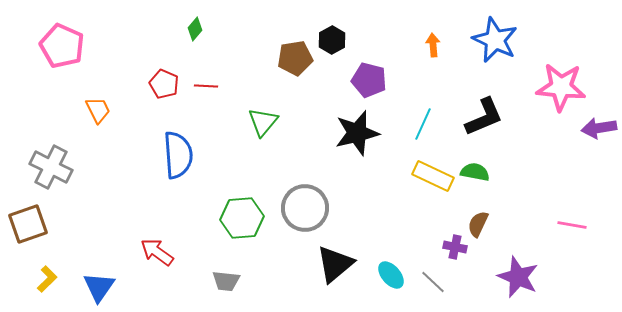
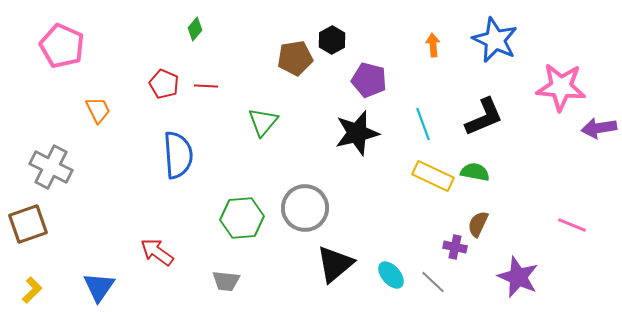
cyan line: rotated 44 degrees counterclockwise
pink line: rotated 12 degrees clockwise
yellow L-shape: moved 15 px left, 11 px down
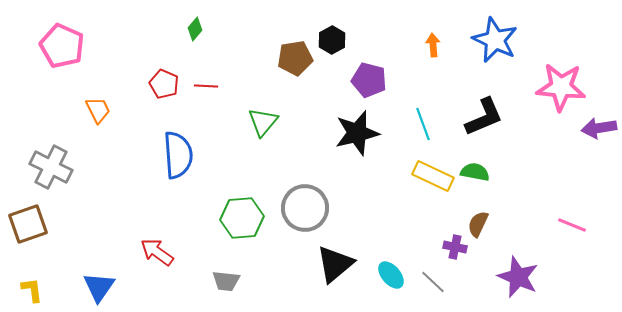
yellow L-shape: rotated 52 degrees counterclockwise
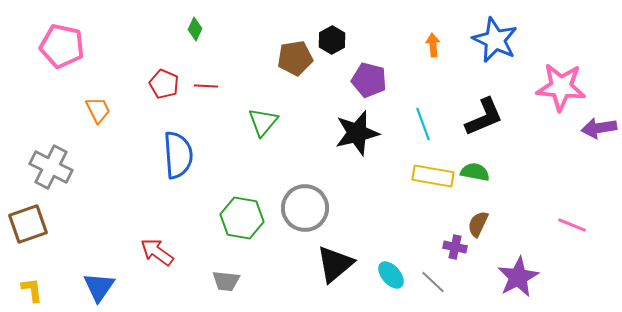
green diamond: rotated 15 degrees counterclockwise
pink pentagon: rotated 12 degrees counterclockwise
yellow rectangle: rotated 15 degrees counterclockwise
green hexagon: rotated 15 degrees clockwise
purple star: rotated 21 degrees clockwise
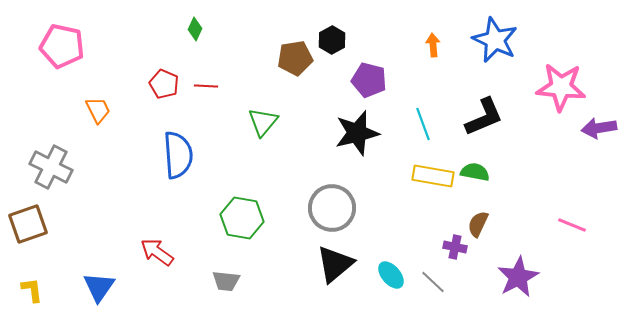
gray circle: moved 27 px right
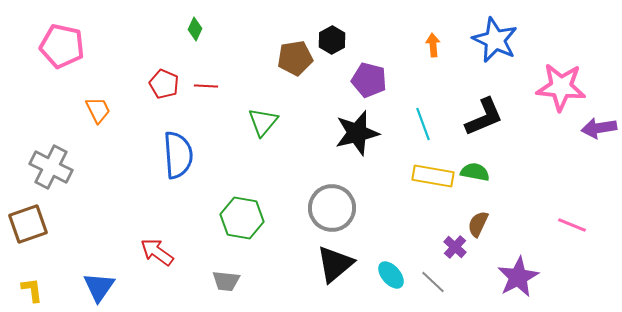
purple cross: rotated 30 degrees clockwise
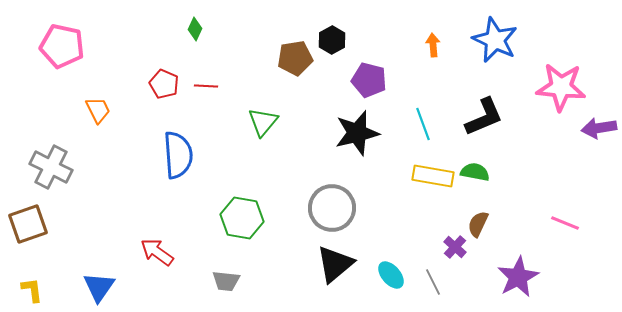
pink line: moved 7 px left, 2 px up
gray line: rotated 20 degrees clockwise
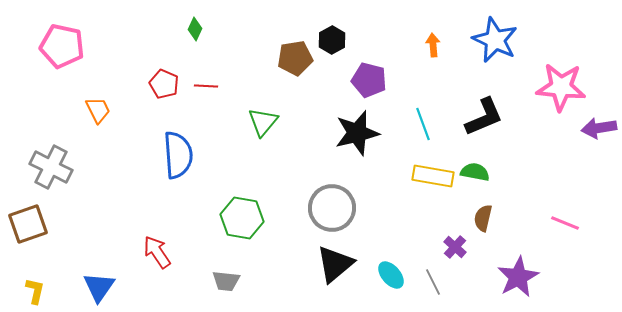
brown semicircle: moved 5 px right, 6 px up; rotated 12 degrees counterclockwise
red arrow: rotated 20 degrees clockwise
yellow L-shape: moved 3 px right, 1 px down; rotated 20 degrees clockwise
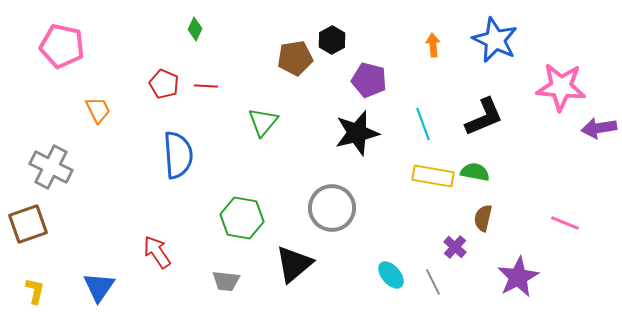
black triangle: moved 41 px left
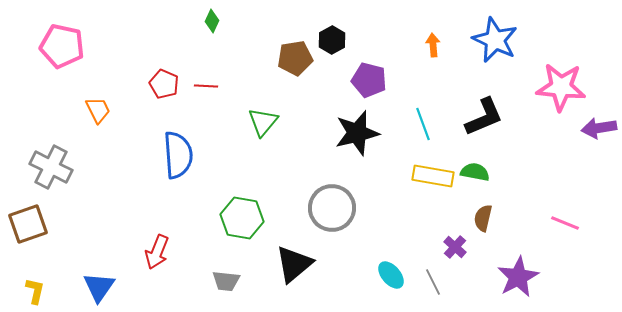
green diamond: moved 17 px right, 8 px up
red arrow: rotated 124 degrees counterclockwise
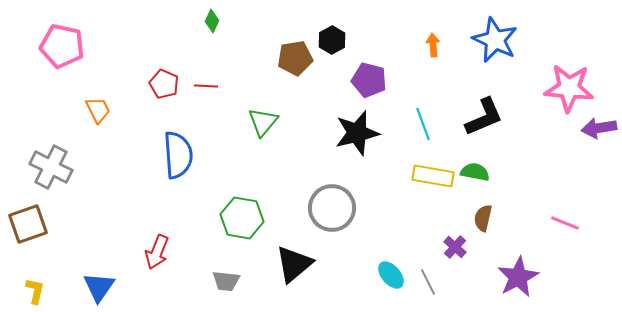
pink star: moved 8 px right, 1 px down
gray line: moved 5 px left
